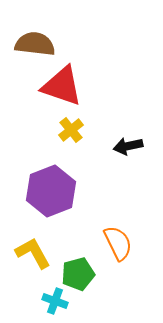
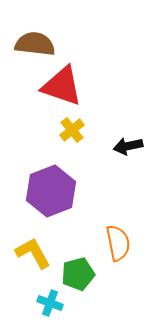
yellow cross: moved 1 px right
orange semicircle: rotated 15 degrees clockwise
cyan cross: moved 5 px left, 2 px down
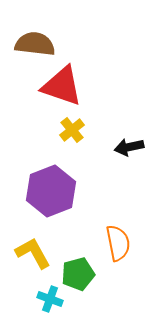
black arrow: moved 1 px right, 1 px down
cyan cross: moved 4 px up
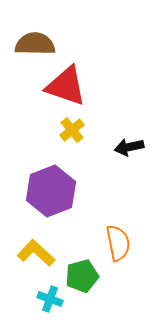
brown semicircle: rotated 6 degrees counterclockwise
red triangle: moved 4 px right
yellow L-shape: moved 3 px right; rotated 18 degrees counterclockwise
green pentagon: moved 4 px right, 2 px down
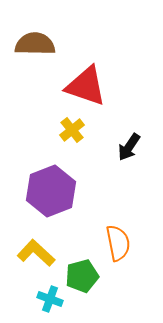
red triangle: moved 20 px right
black arrow: rotated 44 degrees counterclockwise
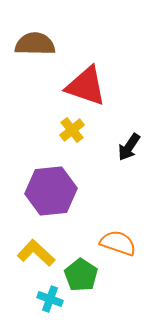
purple hexagon: rotated 15 degrees clockwise
orange semicircle: rotated 60 degrees counterclockwise
green pentagon: moved 1 px left, 1 px up; rotated 24 degrees counterclockwise
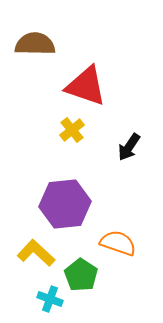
purple hexagon: moved 14 px right, 13 px down
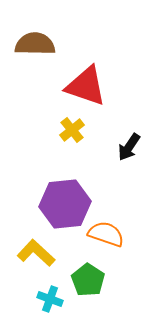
orange semicircle: moved 12 px left, 9 px up
green pentagon: moved 7 px right, 5 px down
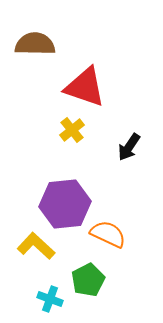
red triangle: moved 1 px left, 1 px down
orange semicircle: moved 2 px right; rotated 6 degrees clockwise
yellow L-shape: moved 7 px up
green pentagon: rotated 12 degrees clockwise
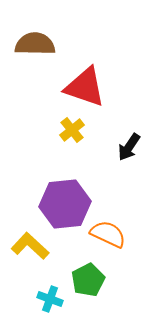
yellow L-shape: moved 6 px left
